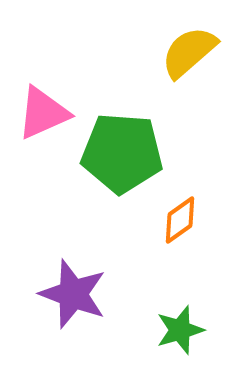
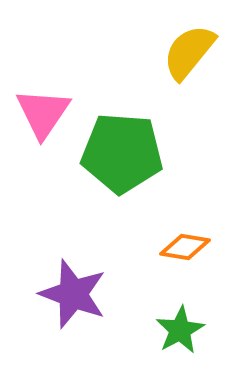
yellow semicircle: rotated 10 degrees counterclockwise
pink triangle: rotated 32 degrees counterclockwise
orange diamond: moved 5 px right, 27 px down; rotated 45 degrees clockwise
green star: rotated 12 degrees counterclockwise
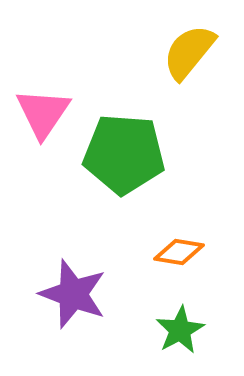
green pentagon: moved 2 px right, 1 px down
orange diamond: moved 6 px left, 5 px down
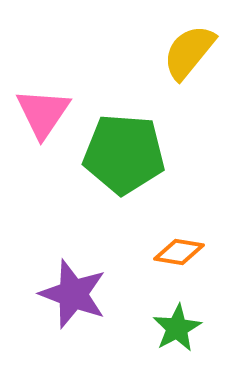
green star: moved 3 px left, 2 px up
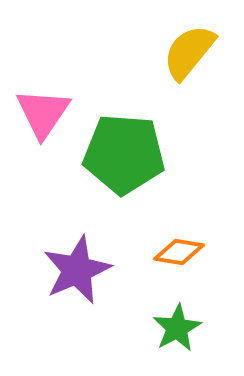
purple star: moved 4 px right, 24 px up; rotated 28 degrees clockwise
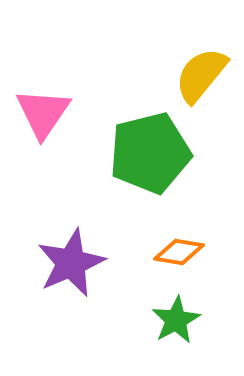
yellow semicircle: moved 12 px right, 23 px down
green pentagon: moved 26 px right, 1 px up; rotated 18 degrees counterclockwise
purple star: moved 6 px left, 7 px up
green star: moved 1 px left, 8 px up
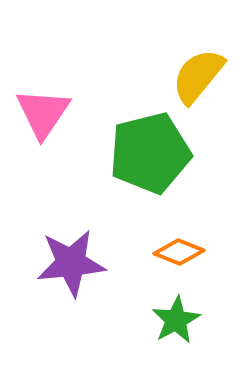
yellow semicircle: moved 3 px left, 1 px down
orange diamond: rotated 12 degrees clockwise
purple star: rotated 18 degrees clockwise
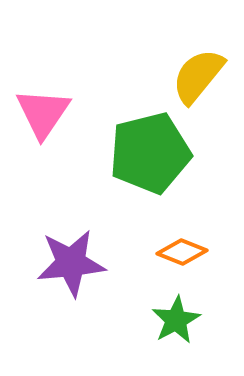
orange diamond: moved 3 px right
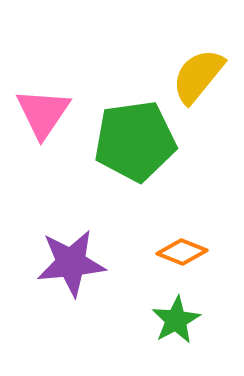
green pentagon: moved 15 px left, 12 px up; rotated 6 degrees clockwise
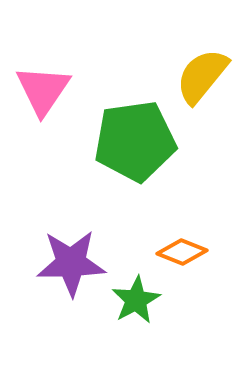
yellow semicircle: moved 4 px right
pink triangle: moved 23 px up
purple star: rotated 4 degrees clockwise
green star: moved 40 px left, 20 px up
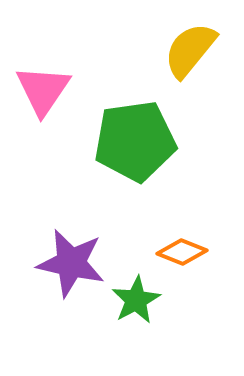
yellow semicircle: moved 12 px left, 26 px up
purple star: rotated 14 degrees clockwise
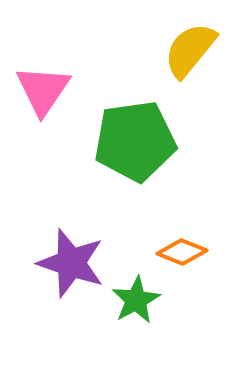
purple star: rotated 6 degrees clockwise
